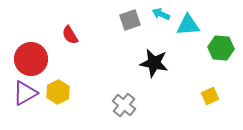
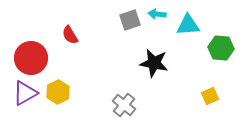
cyan arrow: moved 4 px left; rotated 18 degrees counterclockwise
red circle: moved 1 px up
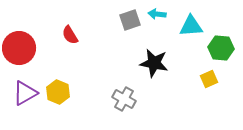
cyan triangle: moved 3 px right, 1 px down
red circle: moved 12 px left, 10 px up
yellow hexagon: rotated 10 degrees counterclockwise
yellow square: moved 1 px left, 17 px up
gray cross: moved 6 px up; rotated 10 degrees counterclockwise
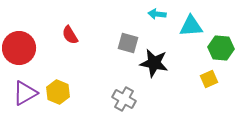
gray square: moved 2 px left, 23 px down; rotated 35 degrees clockwise
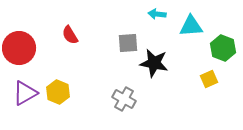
gray square: rotated 20 degrees counterclockwise
green hexagon: moved 2 px right; rotated 15 degrees clockwise
